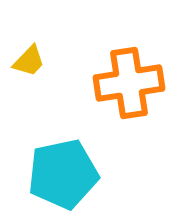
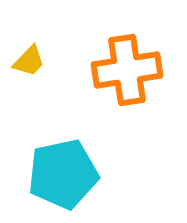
orange cross: moved 2 px left, 13 px up
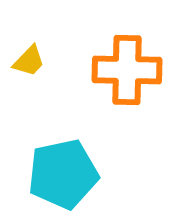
orange cross: rotated 10 degrees clockwise
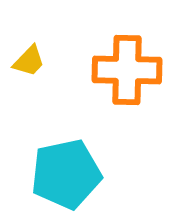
cyan pentagon: moved 3 px right
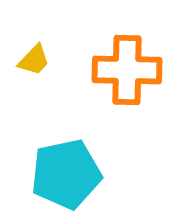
yellow trapezoid: moved 5 px right, 1 px up
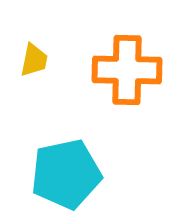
yellow trapezoid: rotated 33 degrees counterclockwise
